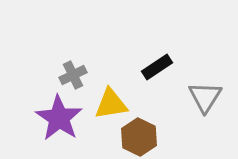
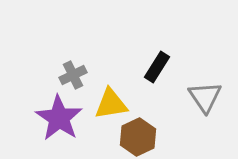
black rectangle: rotated 24 degrees counterclockwise
gray triangle: rotated 6 degrees counterclockwise
brown hexagon: moved 1 px left; rotated 9 degrees clockwise
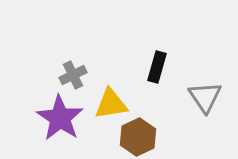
black rectangle: rotated 16 degrees counterclockwise
purple star: moved 1 px right
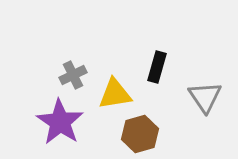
yellow triangle: moved 4 px right, 10 px up
purple star: moved 4 px down
brown hexagon: moved 2 px right, 3 px up; rotated 9 degrees clockwise
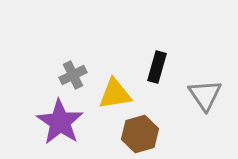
gray triangle: moved 2 px up
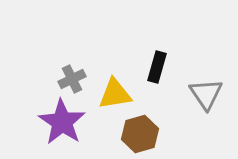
gray cross: moved 1 px left, 4 px down
gray triangle: moved 1 px right, 1 px up
purple star: moved 2 px right
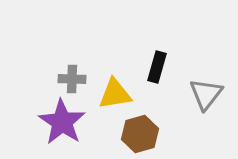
gray cross: rotated 28 degrees clockwise
gray triangle: rotated 12 degrees clockwise
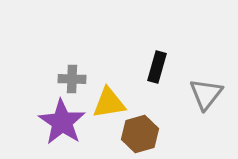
yellow triangle: moved 6 px left, 9 px down
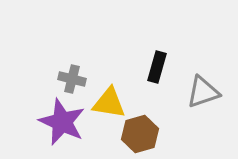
gray cross: rotated 12 degrees clockwise
gray triangle: moved 3 px left, 2 px up; rotated 33 degrees clockwise
yellow triangle: rotated 18 degrees clockwise
purple star: rotated 9 degrees counterclockwise
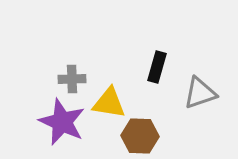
gray cross: rotated 16 degrees counterclockwise
gray triangle: moved 3 px left, 1 px down
brown hexagon: moved 2 px down; rotated 18 degrees clockwise
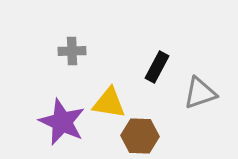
black rectangle: rotated 12 degrees clockwise
gray cross: moved 28 px up
